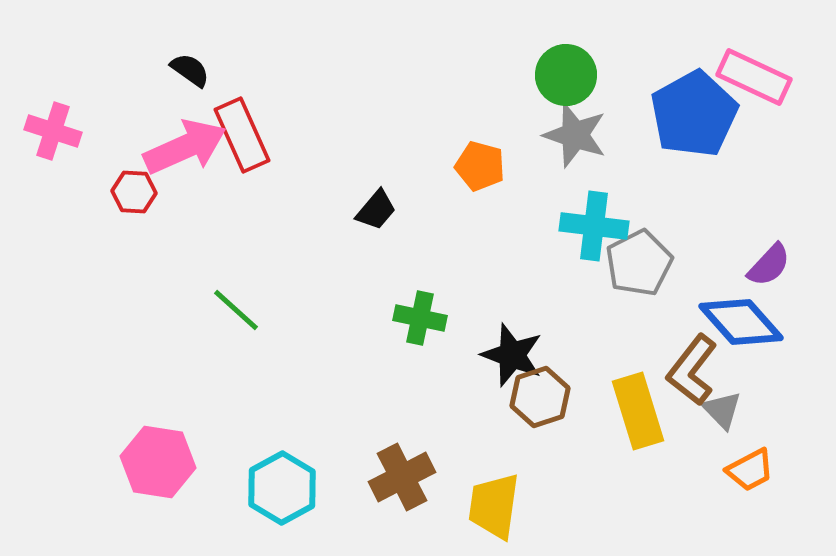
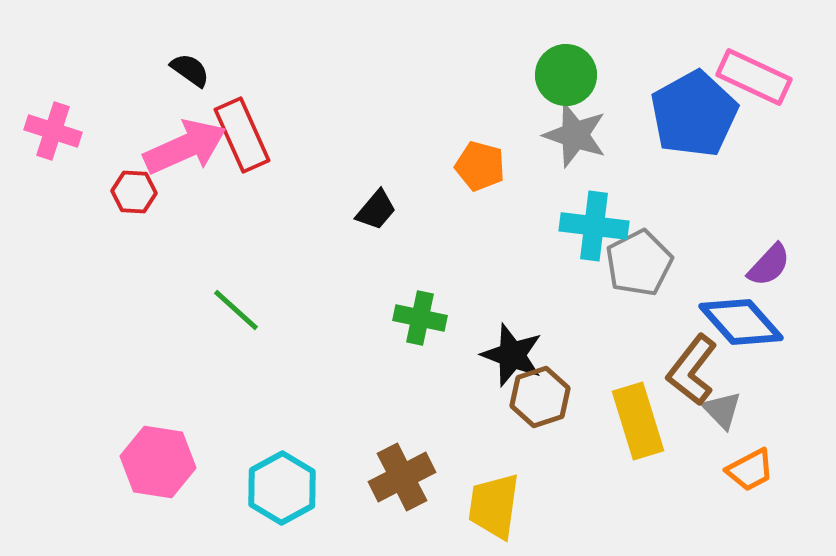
yellow rectangle: moved 10 px down
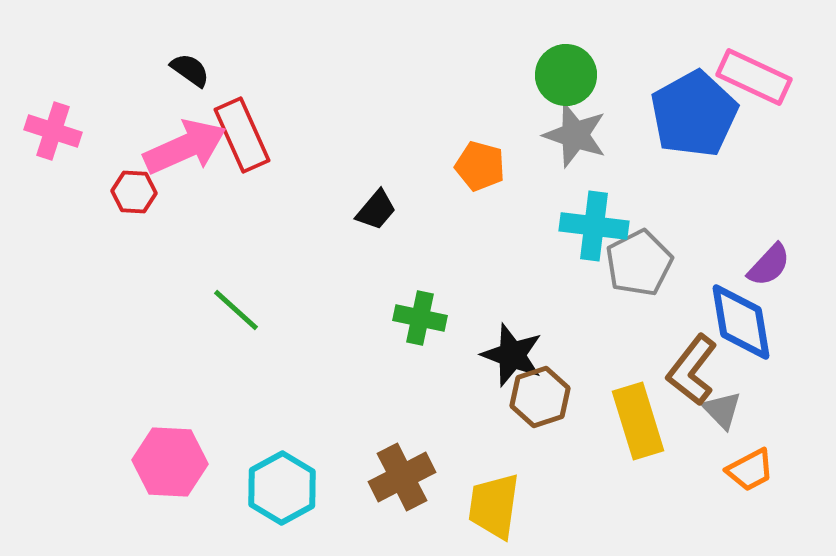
blue diamond: rotated 32 degrees clockwise
pink hexagon: moved 12 px right; rotated 6 degrees counterclockwise
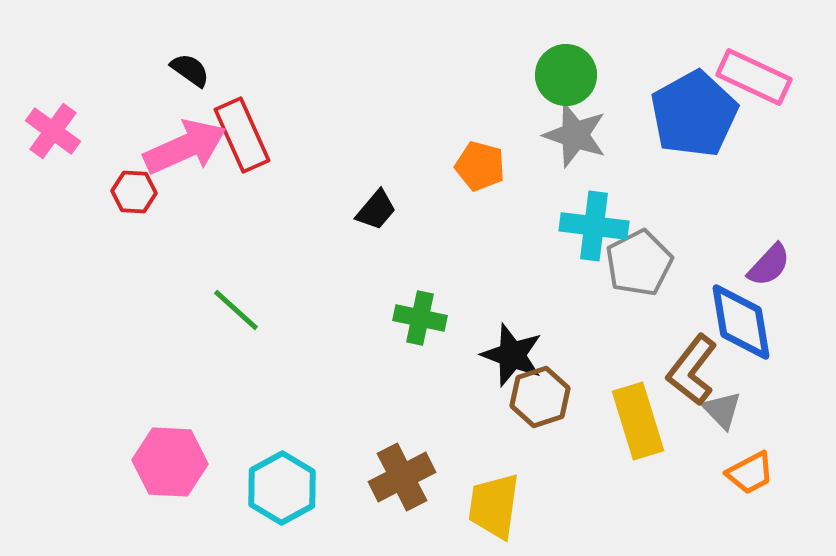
pink cross: rotated 18 degrees clockwise
orange trapezoid: moved 3 px down
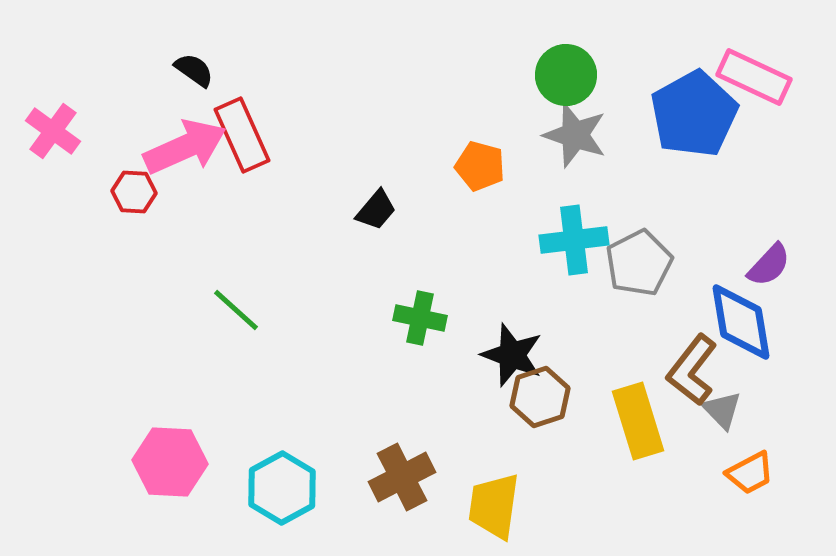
black semicircle: moved 4 px right
cyan cross: moved 20 px left, 14 px down; rotated 14 degrees counterclockwise
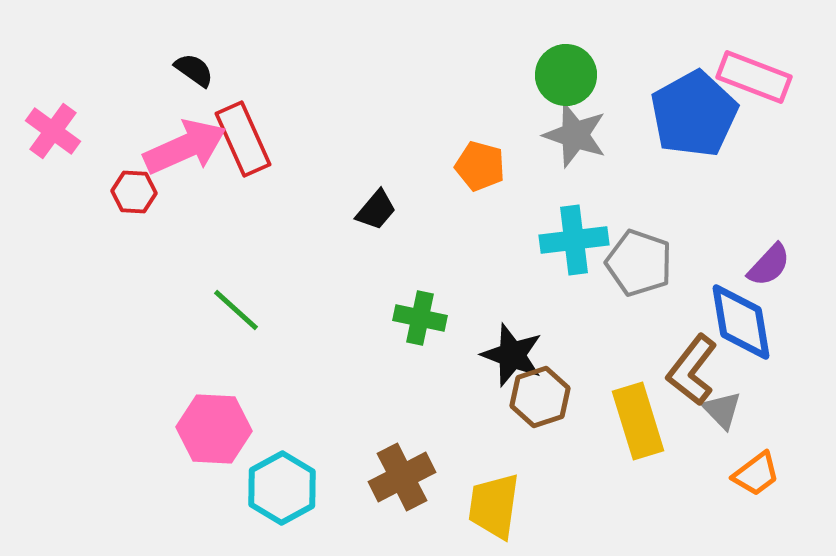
pink rectangle: rotated 4 degrees counterclockwise
red rectangle: moved 1 px right, 4 px down
gray pentagon: rotated 26 degrees counterclockwise
pink hexagon: moved 44 px right, 33 px up
orange trapezoid: moved 6 px right, 1 px down; rotated 9 degrees counterclockwise
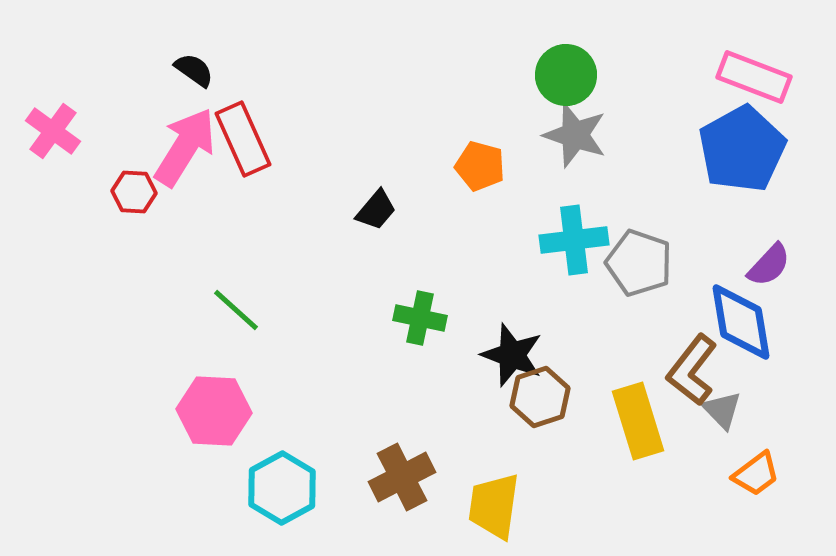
blue pentagon: moved 48 px right, 35 px down
pink arrow: rotated 34 degrees counterclockwise
pink hexagon: moved 18 px up
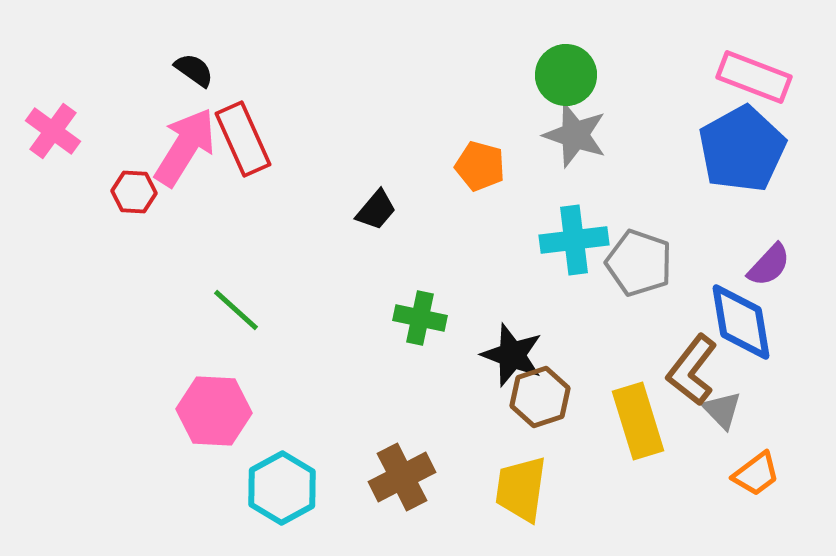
yellow trapezoid: moved 27 px right, 17 px up
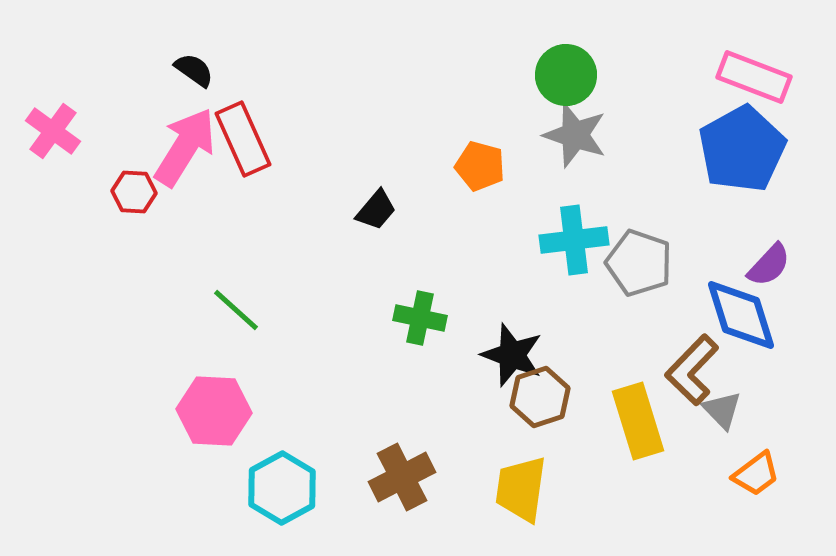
blue diamond: moved 7 px up; rotated 8 degrees counterclockwise
brown L-shape: rotated 6 degrees clockwise
